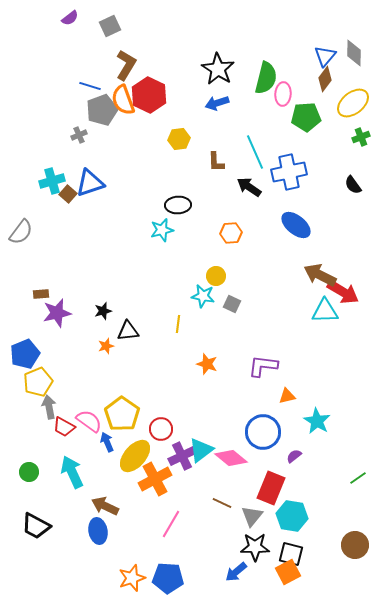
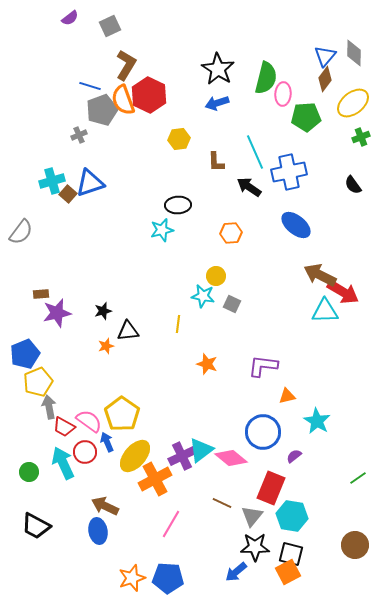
red circle at (161, 429): moved 76 px left, 23 px down
cyan arrow at (72, 472): moved 9 px left, 9 px up
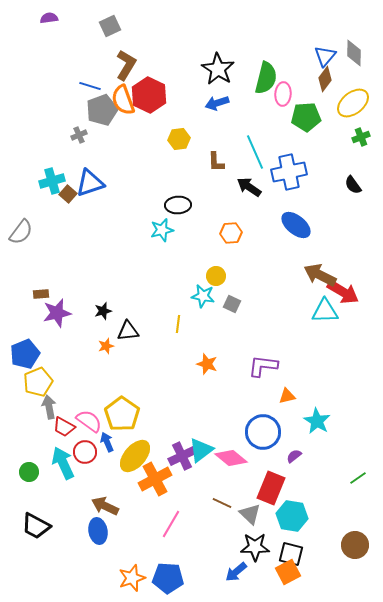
purple semicircle at (70, 18): moved 21 px left; rotated 150 degrees counterclockwise
gray triangle at (252, 516): moved 2 px left, 2 px up; rotated 25 degrees counterclockwise
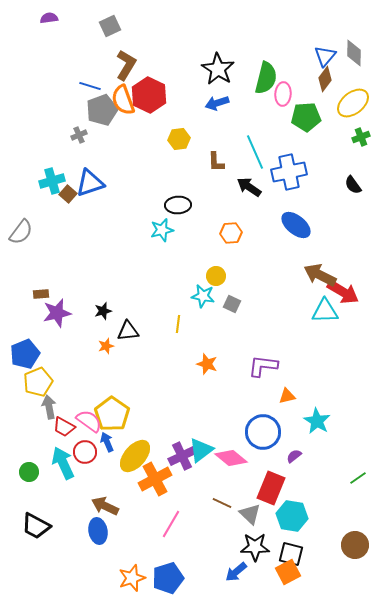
yellow pentagon at (122, 414): moved 10 px left
blue pentagon at (168, 578): rotated 20 degrees counterclockwise
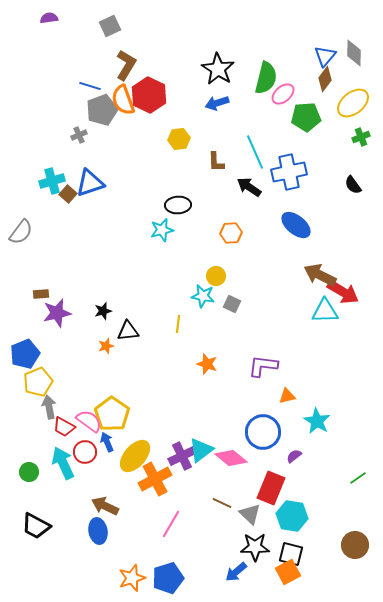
pink ellipse at (283, 94): rotated 45 degrees clockwise
